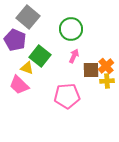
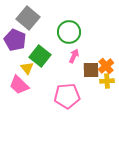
gray square: moved 1 px down
green circle: moved 2 px left, 3 px down
yellow triangle: rotated 32 degrees clockwise
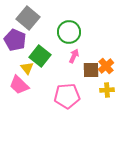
yellow cross: moved 9 px down
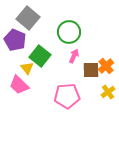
yellow cross: moved 1 px right, 2 px down; rotated 32 degrees counterclockwise
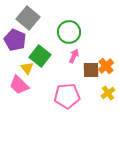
yellow cross: moved 1 px down
